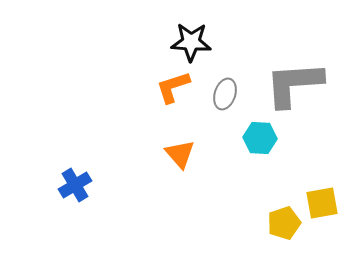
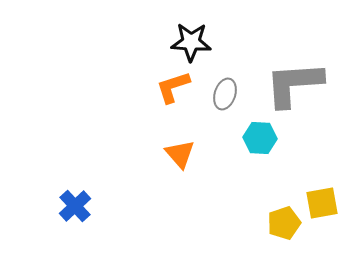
blue cross: moved 21 px down; rotated 12 degrees counterclockwise
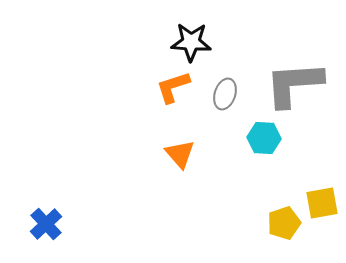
cyan hexagon: moved 4 px right
blue cross: moved 29 px left, 18 px down
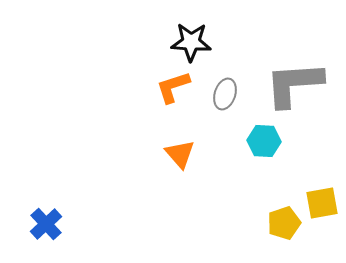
cyan hexagon: moved 3 px down
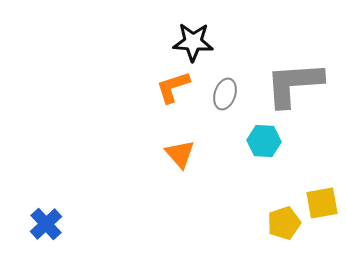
black star: moved 2 px right
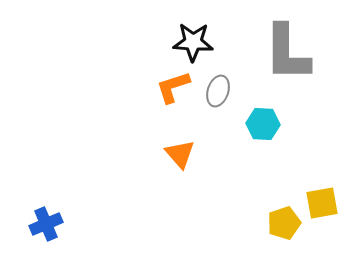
gray L-shape: moved 7 px left, 31 px up; rotated 86 degrees counterclockwise
gray ellipse: moved 7 px left, 3 px up
cyan hexagon: moved 1 px left, 17 px up
blue cross: rotated 20 degrees clockwise
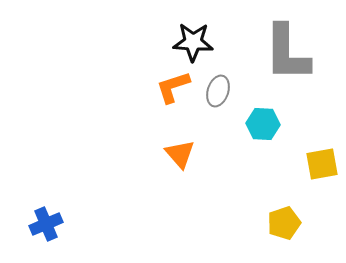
yellow square: moved 39 px up
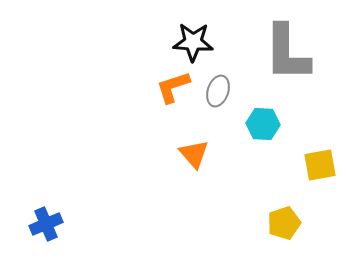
orange triangle: moved 14 px right
yellow square: moved 2 px left, 1 px down
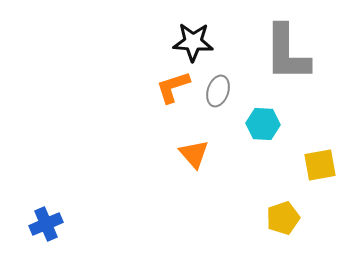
yellow pentagon: moved 1 px left, 5 px up
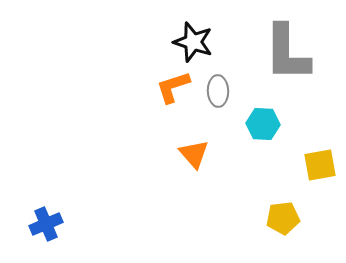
black star: rotated 15 degrees clockwise
gray ellipse: rotated 20 degrees counterclockwise
yellow pentagon: rotated 12 degrees clockwise
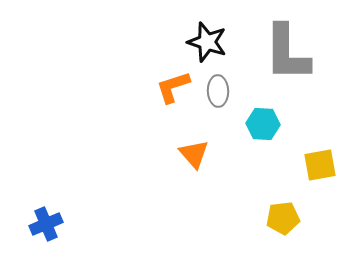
black star: moved 14 px right
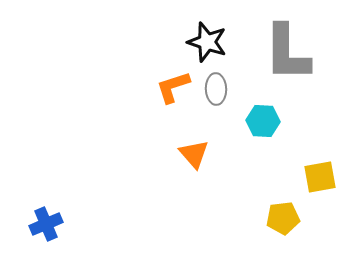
gray ellipse: moved 2 px left, 2 px up
cyan hexagon: moved 3 px up
yellow square: moved 12 px down
